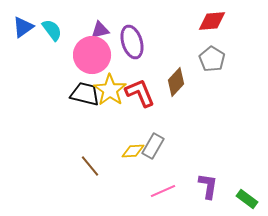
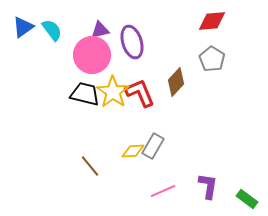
yellow star: moved 3 px right, 2 px down
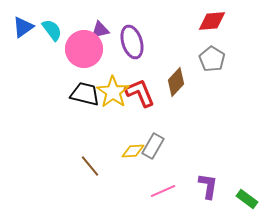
pink circle: moved 8 px left, 6 px up
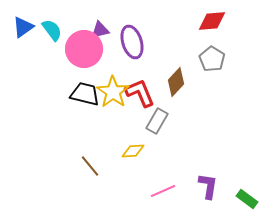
gray rectangle: moved 4 px right, 25 px up
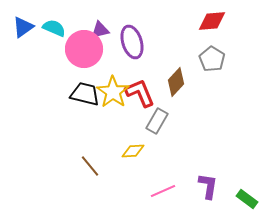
cyan semicircle: moved 2 px right, 2 px up; rotated 30 degrees counterclockwise
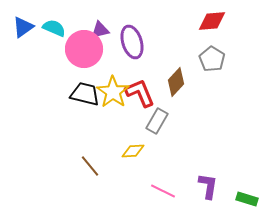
pink line: rotated 50 degrees clockwise
green rectangle: rotated 20 degrees counterclockwise
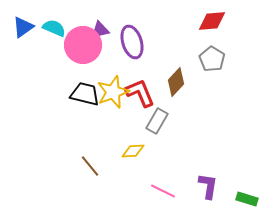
pink circle: moved 1 px left, 4 px up
yellow star: rotated 16 degrees clockwise
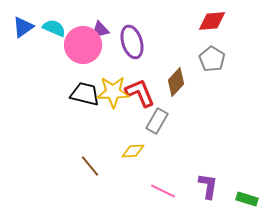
yellow star: rotated 20 degrees clockwise
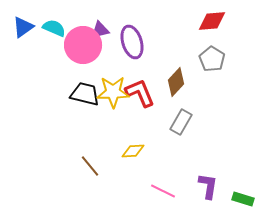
gray rectangle: moved 24 px right, 1 px down
green rectangle: moved 4 px left
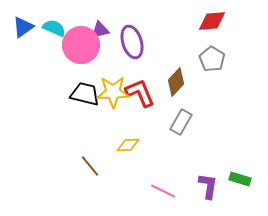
pink circle: moved 2 px left
yellow diamond: moved 5 px left, 6 px up
green rectangle: moved 3 px left, 20 px up
